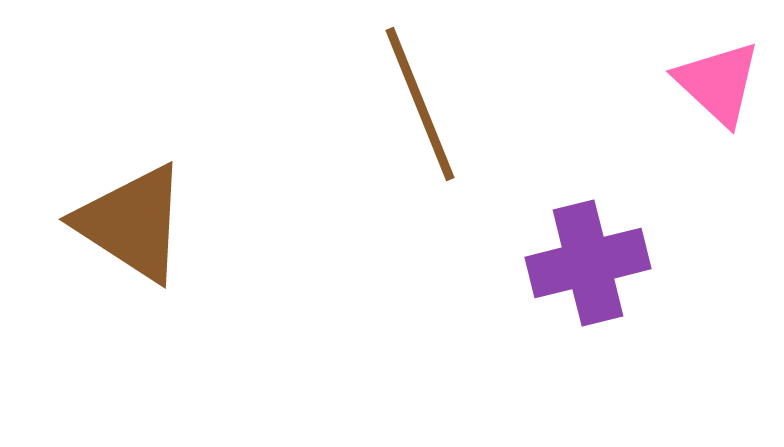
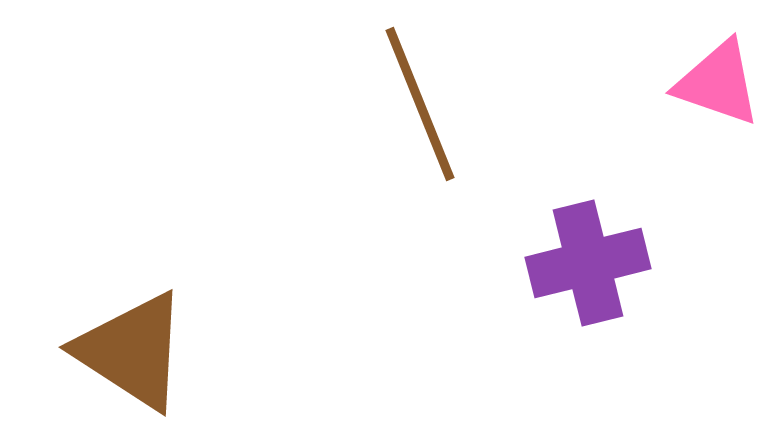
pink triangle: rotated 24 degrees counterclockwise
brown triangle: moved 128 px down
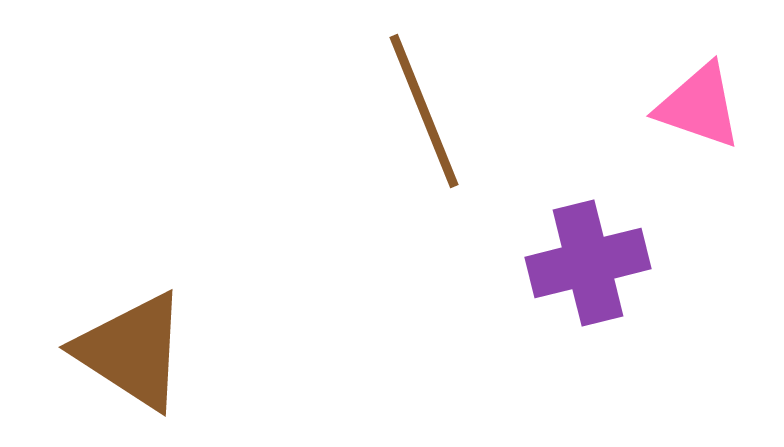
pink triangle: moved 19 px left, 23 px down
brown line: moved 4 px right, 7 px down
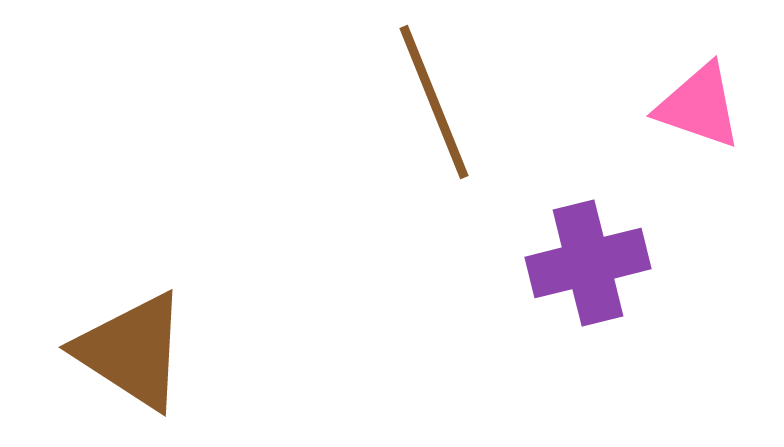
brown line: moved 10 px right, 9 px up
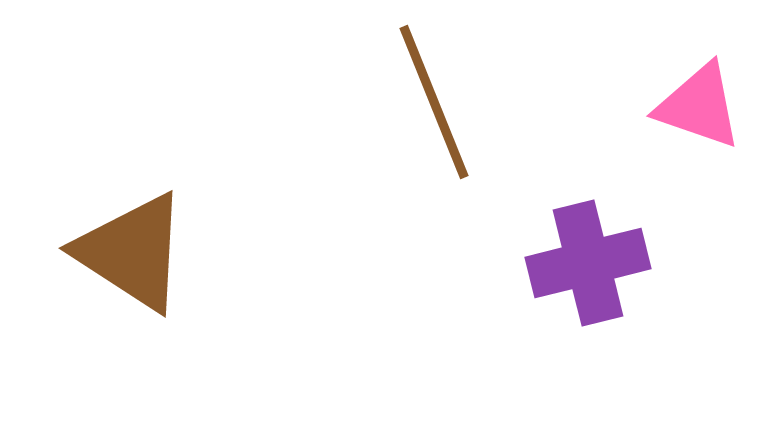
brown triangle: moved 99 px up
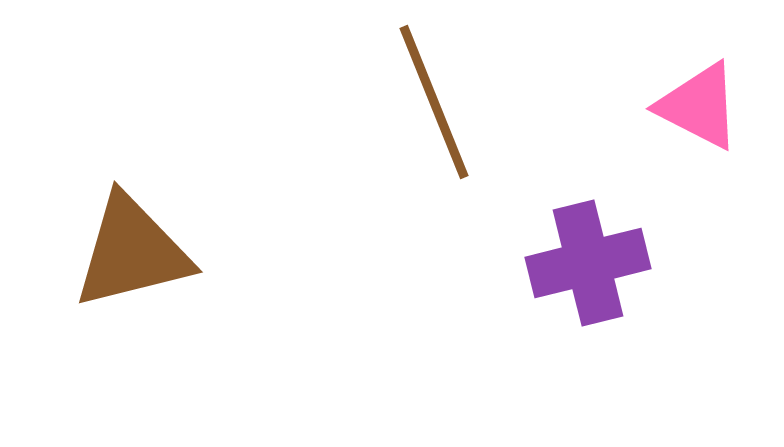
pink triangle: rotated 8 degrees clockwise
brown triangle: rotated 47 degrees counterclockwise
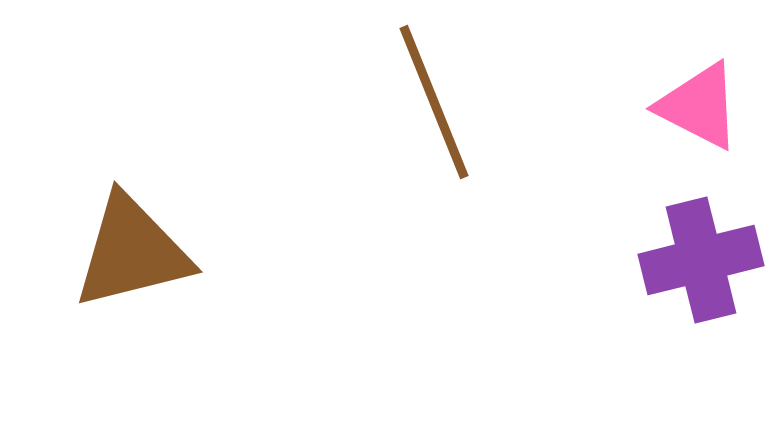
purple cross: moved 113 px right, 3 px up
